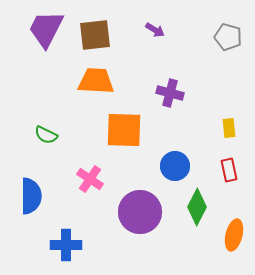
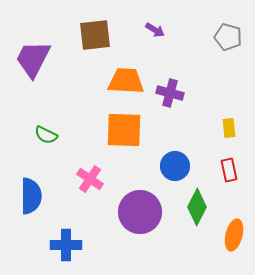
purple trapezoid: moved 13 px left, 30 px down
orange trapezoid: moved 30 px right
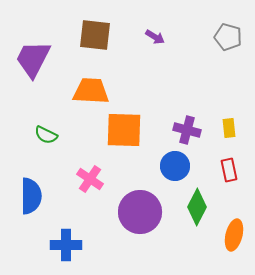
purple arrow: moved 7 px down
brown square: rotated 12 degrees clockwise
orange trapezoid: moved 35 px left, 10 px down
purple cross: moved 17 px right, 37 px down
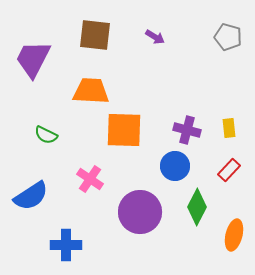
red rectangle: rotated 55 degrees clockwise
blue semicircle: rotated 57 degrees clockwise
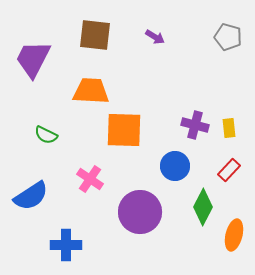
purple cross: moved 8 px right, 5 px up
green diamond: moved 6 px right
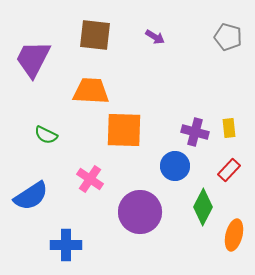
purple cross: moved 7 px down
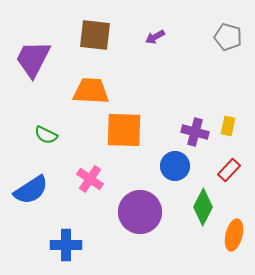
purple arrow: rotated 120 degrees clockwise
yellow rectangle: moved 1 px left, 2 px up; rotated 18 degrees clockwise
blue semicircle: moved 6 px up
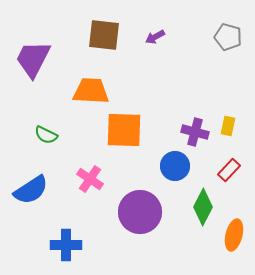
brown square: moved 9 px right
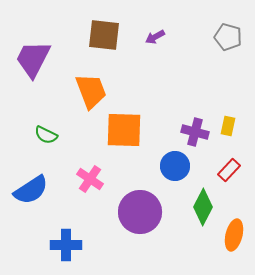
orange trapezoid: rotated 66 degrees clockwise
